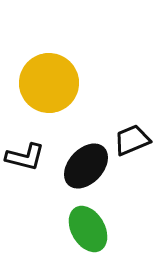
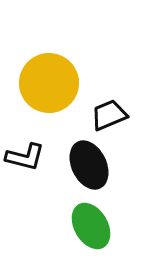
black trapezoid: moved 23 px left, 25 px up
black ellipse: moved 3 px right, 1 px up; rotated 69 degrees counterclockwise
green ellipse: moved 3 px right, 3 px up
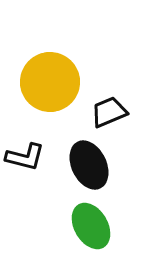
yellow circle: moved 1 px right, 1 px up
black trapezoid: moved 3 px up
